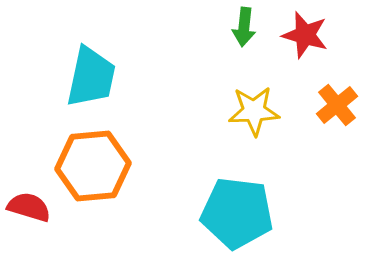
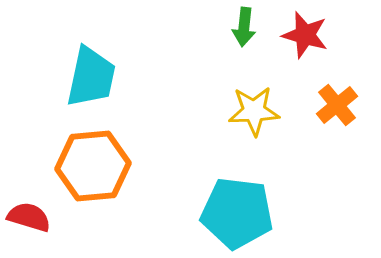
red semicircle: moved 10 px down
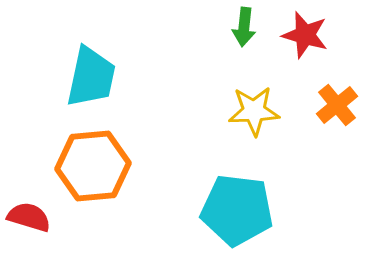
cyan pentagon: moved 3 px up
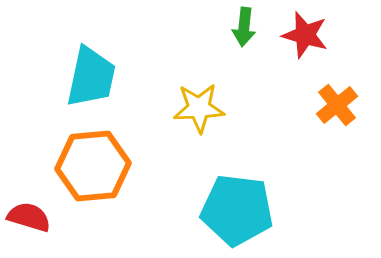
yellow star: moved 55 px left, 3 px up
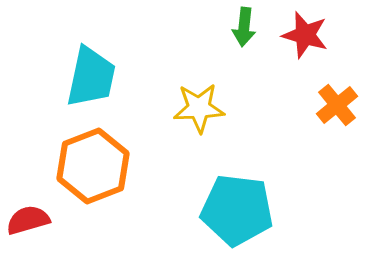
orange hexagon: rotated 16 degrees counterclockwise
red semicircle: moved 1 px left, 3 px down; rotated 33 degrees counterclockwise
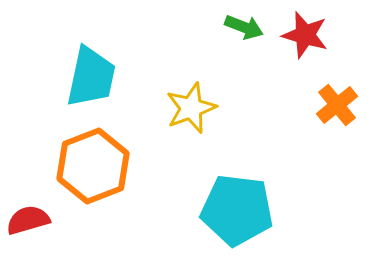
green arrow: rotated 75 degrees counterclockwise
yellow star: moved 8 px left; rotated 18 degrees counterclockwise
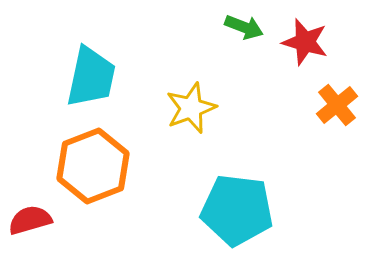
red star: moved 7 px down
red semicircle: moved 2 px right
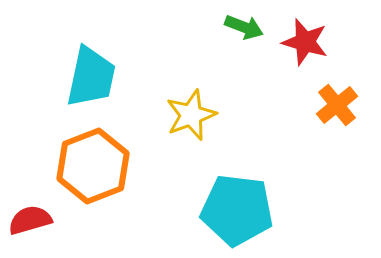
yellow star: moved 7 px down
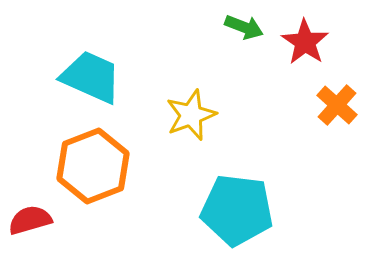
red star: rotated 18 degrees clockwise
cyan trapezoid: rotated 78 degrees counterclockwise
orange cross: rotated 9 degrees counterclockwise
